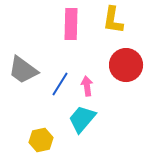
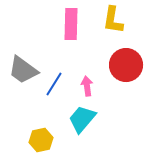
blue line: moved 6 px left
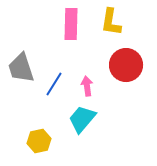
yellow L-shape: moved 2 px left, 2 px down
gray trapezoid: moved 2 px left, 2 px up; rotated 36 degrees clockwise
yellow hexagon: moved 2 px left, 1 px down
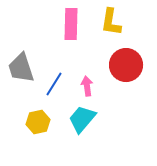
yellow hexagon: moved 1 px left, 19 px up
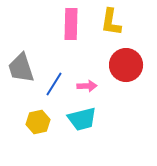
pink arrow: rotated 96 degrees clockwise
cyan trapezoid: rotated 144 degrees counterclockwise
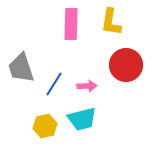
yellow hexagon: moved 7 px right, 4 px down
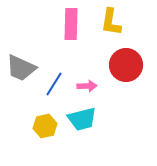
gray trapezoid: rotated 48 degrees counterclockwise
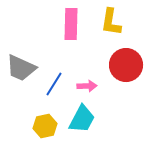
cyan trapezoid: rotated 48 degrees counterclockwise
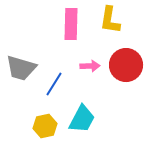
yellow L-shape: moved 1 px left, 2 px up
gray trapezoid: rotated 8 degrees counterclockwise
pink arrow: moved 3 px right, 20 px up
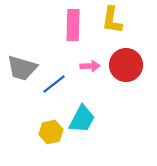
yellow L-shape: moved 2 px right
pink rectangle: moved 2 px right, 1 px down
gray trapezoid: moved 1 px right
blue line: rotated 20 degrees clockwise
yellow hexagon: moved 6 px right, 6 px down
